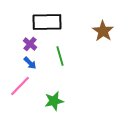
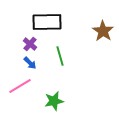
pink line: rotated 15 degrees clockwise
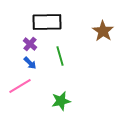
green star: moved 7 px right
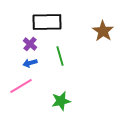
blue arrow: rotated 120 degrees clockwise
pink line: moved 1 px right
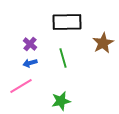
black rectangle: moved 20 px right
brown star: moved 12 px down; rotated 10 degrees clockwise
green line: moved 3 px right, 2 px down
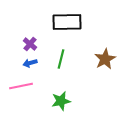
brown star: moved 2 px right, 16 px down
green line: moved 2 px left, 1 px down; rotated 30 degrees clockwise
pink line: rotated 20 degrees clockwise
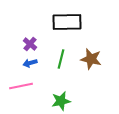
brown star: moved 14 px left; rotated 30 degrees counterclockwise
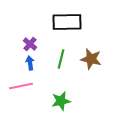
blue arrow: rotated 96 degrees clockwise
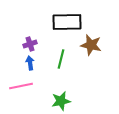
purple cross: rotated 32 degrees clockwise
brown star: moved 14 px up
